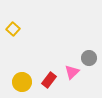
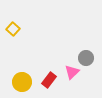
gray circle: moved 3 px left
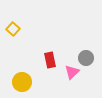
red rectangle: moved 1 px right, 20 px up; rotated 49 degrees counterclockwise
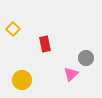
red rectangle: moved 5 px left, 16 px up
pink triangle: moved 1 px left, 2 px down
yellow circle: moved 2 px up
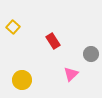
yellow square: moved 2 px up
red rectangle: moved 8 px right, 3 px up; rotated 21 degrees counterclockwise
gray circle: moved 5 px right, 4 px up
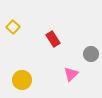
red rectangle: moved 2 px up
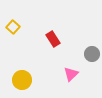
gray circle: moved 1 px right
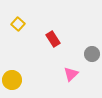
yellow square: moved 5 px right, 3 px up
yellow circle: moved 10 px left
